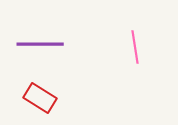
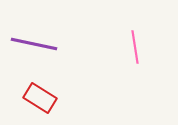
purple line: moved 6 px left; rotated 12 degrees clockwise
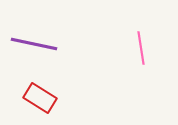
pink line: moved 6 px right, 1 px down
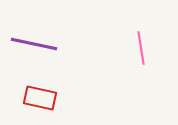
red rectangle: rotated 20 degrees counterclockwise
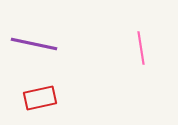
red rectangle: rotated 24 degrees counterclockwise
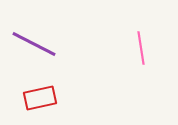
purple line: rotated 15 degrees clockwise
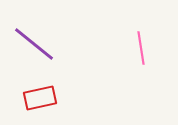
purple line: rotated 12 degrees clockwise
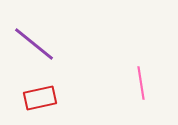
pink line: moved 35 px down
